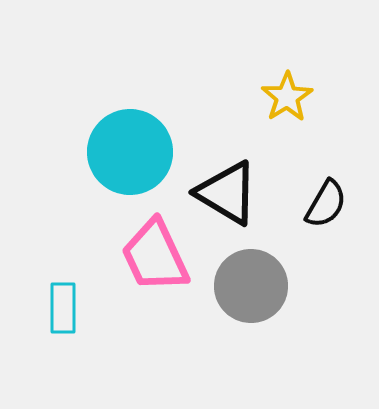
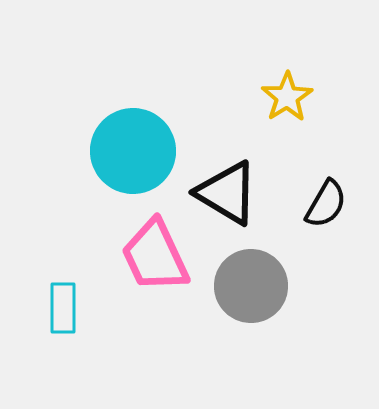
cyan circle: moved 3 px right, 1 px up
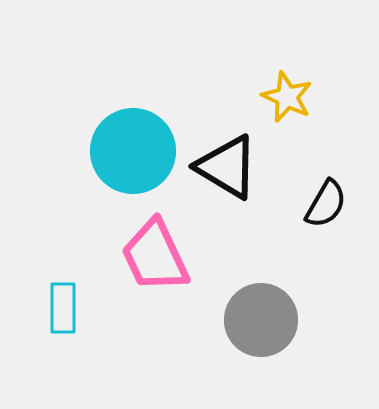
yellow star: rotated 15 degrees counterclockwise
black triangle: moved 26 px up
gray circle: moved 10 px right, 34 px down
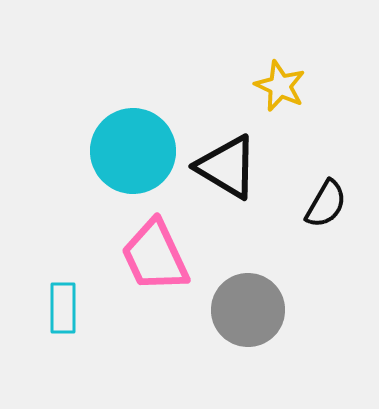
yellow star: moved 7 px left, 11 px up
gray circle: moved 13 px left, 10 px up
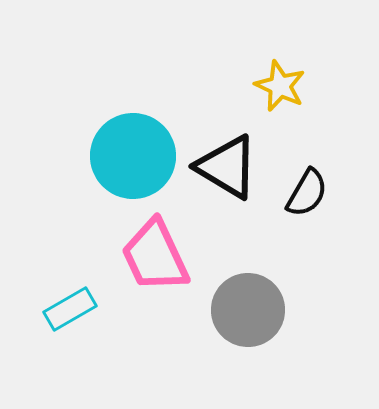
cyan circle: moved 5 px down
black semicircle: moved 19 px left, 11 px up
cyan rectangle: moved 7 px right, 1 px down; rotated 60 degrees clockwise
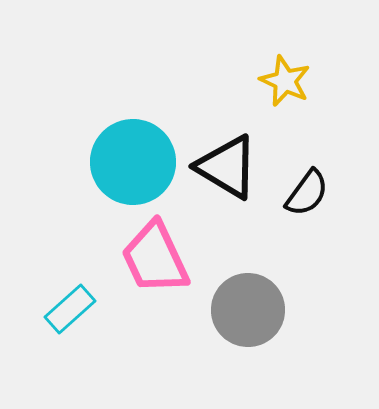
yellow star: moved 5 px right, 5 px up
cyan circle: moved 6 px down
black semicircle: rotated 6 degrees clockwise
pink trapezoid: moved 2 px down
cyan rectangle: rotated 12 degrees counterclockwise
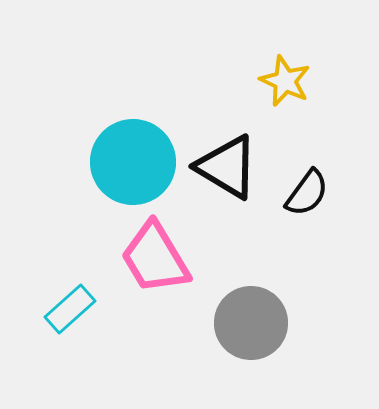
pink trapezoid: rotated 6 degrees counterclockwise
gray circle: moved 3 px right, 13 px down
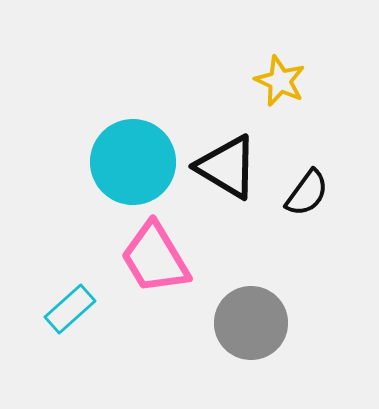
yellow star: moved 5 px left
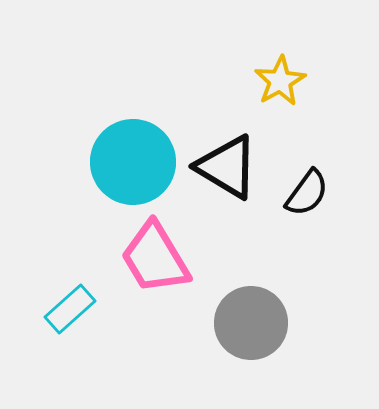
yellow star: rotated 18 degrees clockwise
